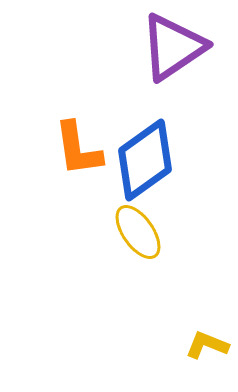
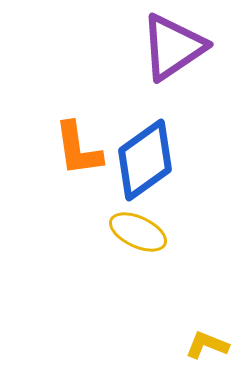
yellow ellipse: rotated 30 degrees counterclockwise
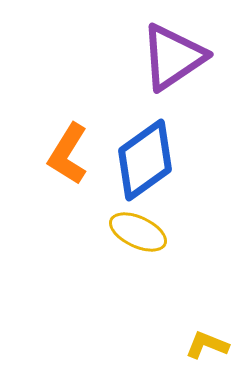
purple triangle: moved 10 px down
orange L-shape: moved 10 px left, 5 px down; rotated 40 degrees clockwise
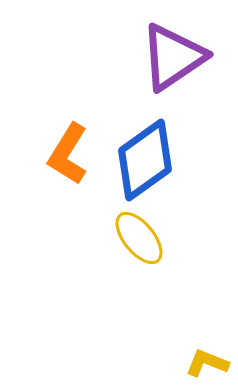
yellow ellipse: moved 1 px right, 6 px down; rotated 26 degrees clockwise
yellow L-shape: moved 18 px down
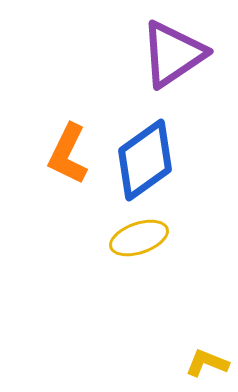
purple triangle: moved 3 px up
orange L-shape: rotated 6 degrees counterclockwise
yellow ellipse: rotated 70 degrees counterclockwise
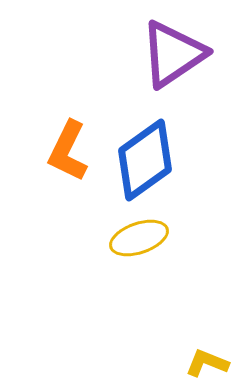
orange L-shape: moved 3 px up
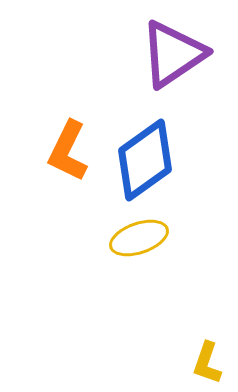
yellow L-shape: rotated 93 degrees counterclockwise
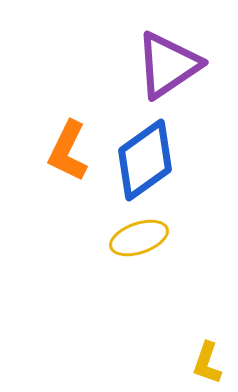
purple triangle: moved 5 px left, 11 px down
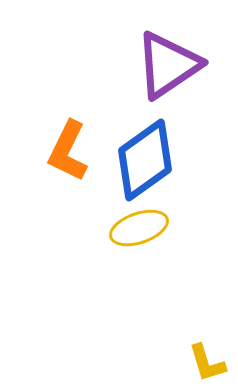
yellow ellipse: moved 10 px up
yellow L-shape: rotated 36 degrees counterclockwise
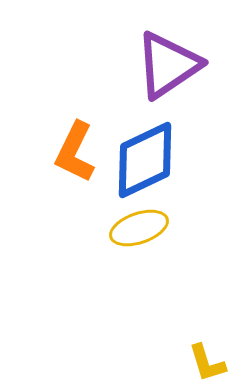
orange L-shape: moved 7 px right, 1 px down
blue diamond: rotated 10 degrees clockwise
